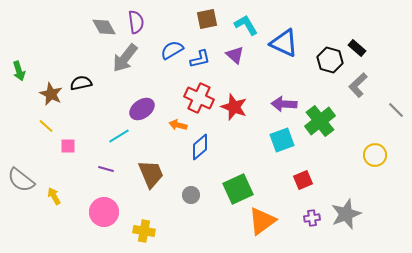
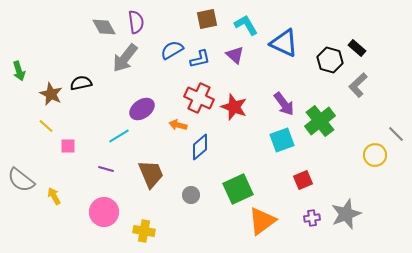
purple arrow: rotated 130 degrees counterclockwise
gray line: moved 24 px down
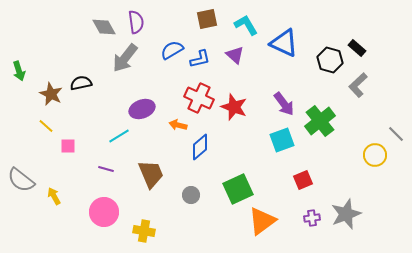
purple ellipse: rotated 15 degrees clockwise
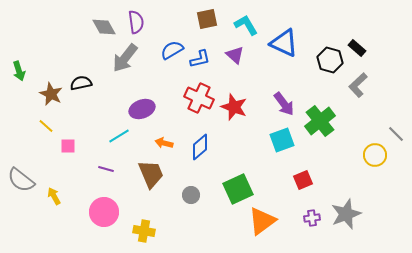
orange arrow: moved 14 px left, 18 px down
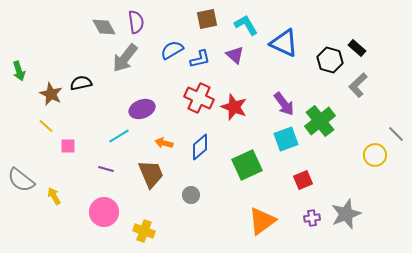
cyan square: moved 4 px right, 1 px up
green square: moved 9 px right, 24 px up
yellow cross: rotated 10 degrees clockwise
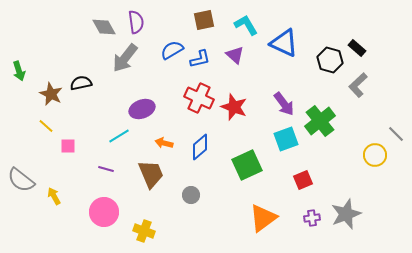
brown square: moved 3 px left, 1 px down
orange triangle: moved 1 px right, 3 px up
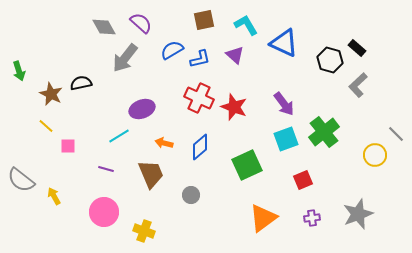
purple semicircle: moved 5 px right, 1 px down; rotated 40 degrees counterclockwise
green cross: moved 4 px right, 11 px down
gray star: moved 12 px right
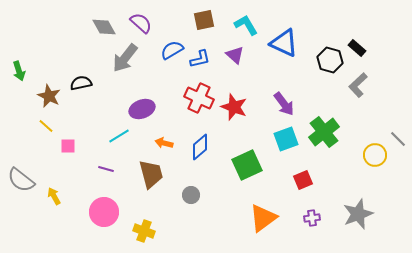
brown star: moved 2 px left, 2 px down
gray line: moved 2 px right, 5 px down
brown trapezoid: rotated 8 degrees clockwise
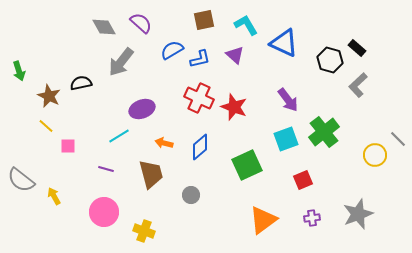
gray arrow: moved 4 px left, 4 px down
purple arrow: moved 4 px right, 4 px up
orange triangle: moved 2 px down
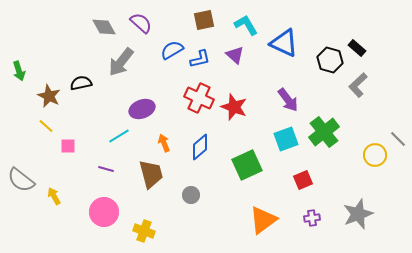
orange arrow: rotated 54 degrees clockwise
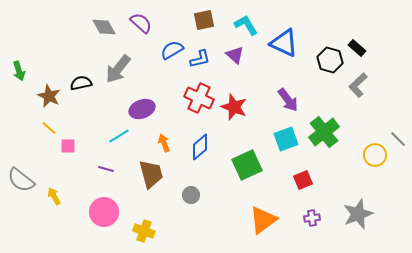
gray arrow: moved 3 px left, 7 px down
yellow line: moved 3 px right, 2 px down
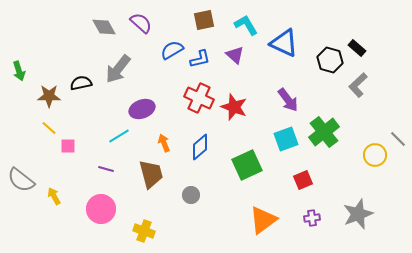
brown star: rotated 25 degrees counterclockwise
pink circle: moved 3 px left, 3 px up
